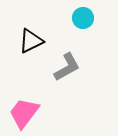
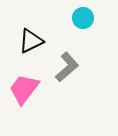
gray L-shape: rotated 12 degrees counterclockwise
pink trapezoid: moved 24 px up
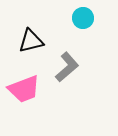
black triangle: rotated 12 degrees clockwise
pink trapezoid: rotated 148 degrees counterclockwise
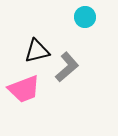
cyan circle: moved 2 px right, 1 px up
black triangle: moved 6 px right, 10 px down
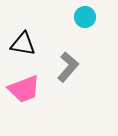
black triangle: moved 14 px left, 7 px up; rotated 24 degrees clockwise
gray L-shape: moved 1 px right; rotated 8 degrees counterclockwise
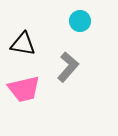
cyan circle: moved 5 px left, 4 px down
pink trapezoid: rotated 8 degrees clockwise
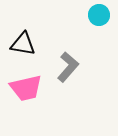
cyan circle: moved 19 px right, 6 px up
pink trapezoid: moved 2 px right, 1 px up
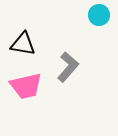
pink trapezoid: moved 2 px up
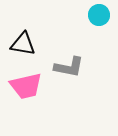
gray L-shape: moved 1 px right; rotated 60 degrees clockwise
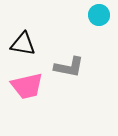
pink trapezoid: moved 1 px right
